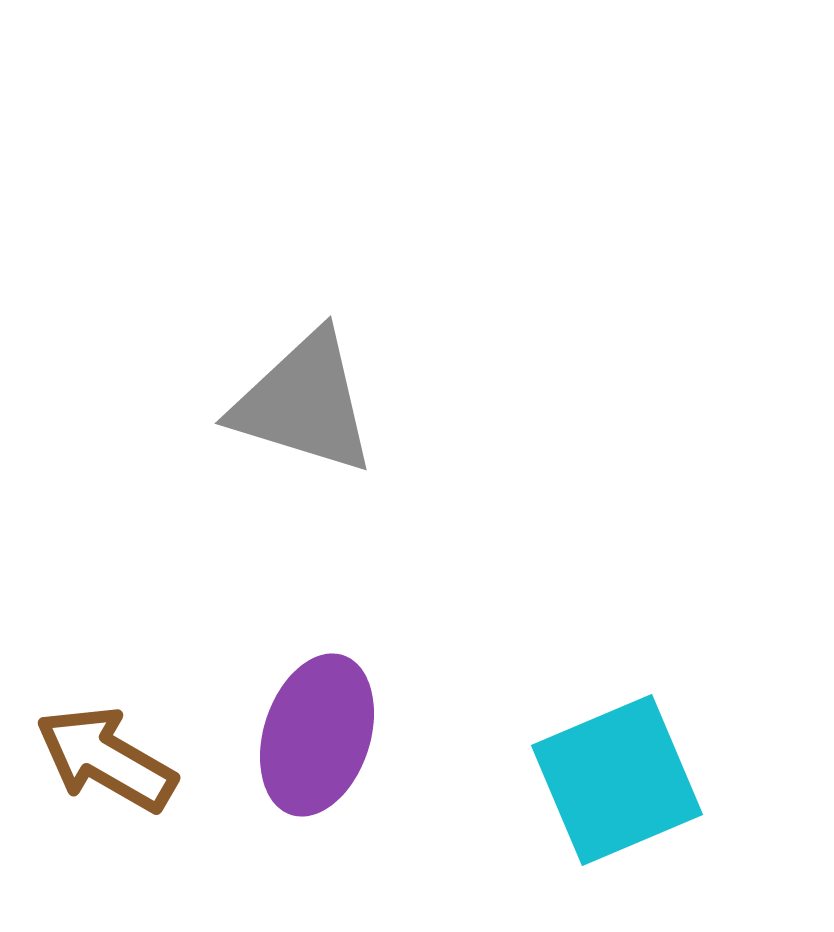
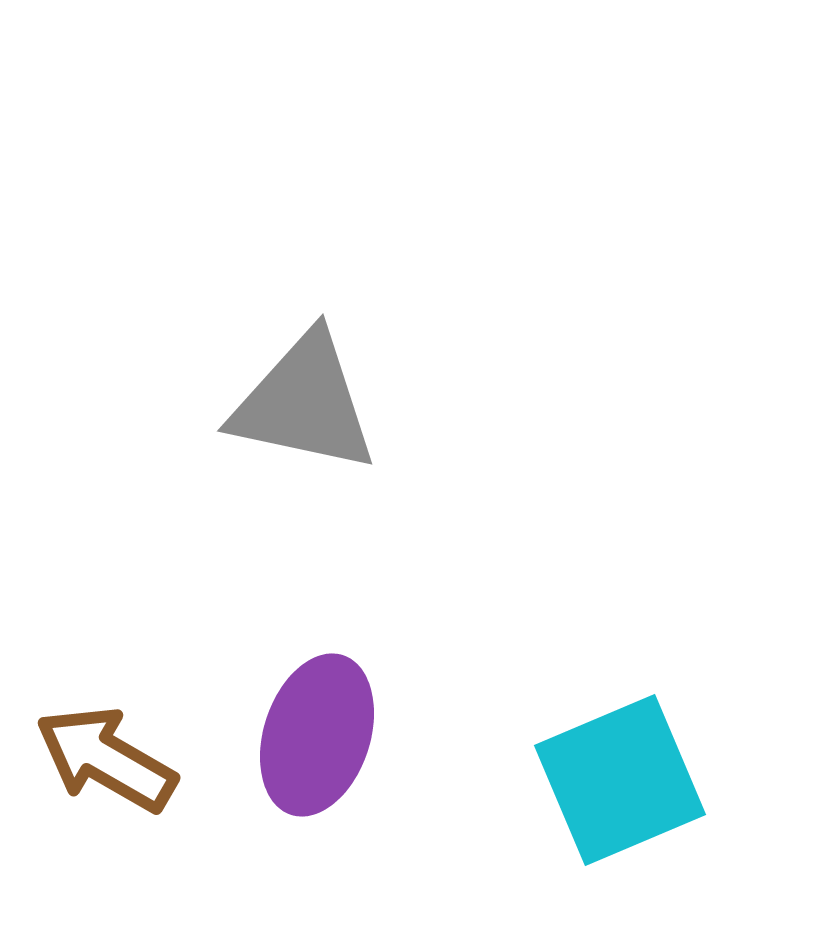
gray triangle: rotated 5 degrees counterclockwise
cyan square: moved 3 px right
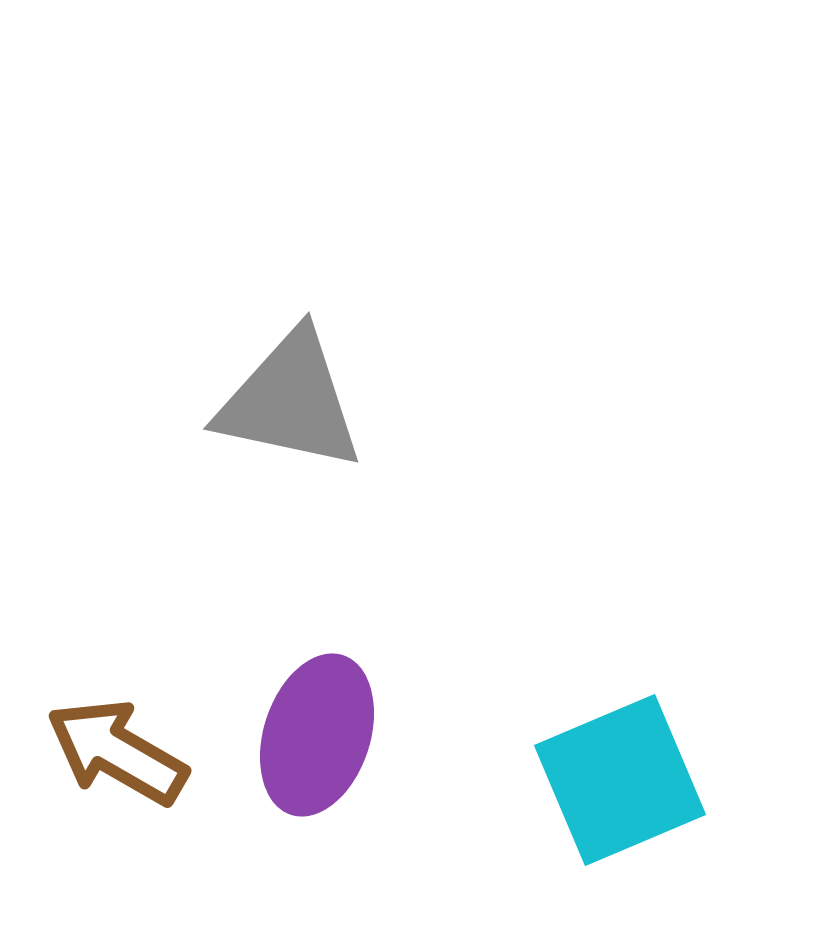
gray triangle: moved 14 px left, 2 px up
brown arrow: moved 11 px right, 7 px up
